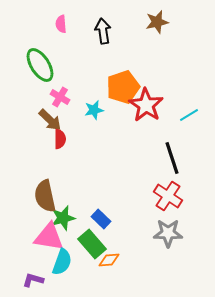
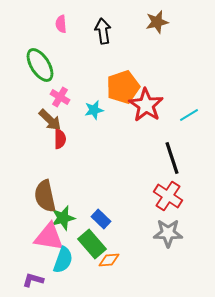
cyan semicircle: moved 1 px right, 2 px up
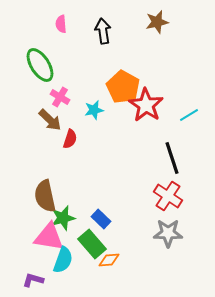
orange pentagon: rotated 24 degrees counterclockwise
red semicircle: moved 10 px right; rotated 18 degrees clockwise
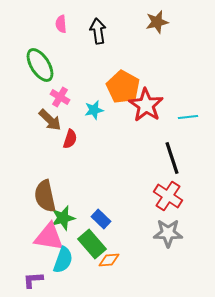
black arrow: moved 5 px left
cyan line: moved 1 px left, 2 px down; rotated 24 degrees clockwise
purple L-shape: rotated 20 degrees counterclockwise
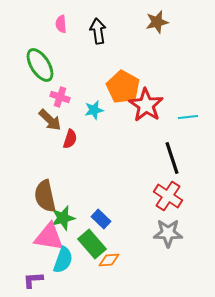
pink cross: rotated 12 degrees counterclockwise
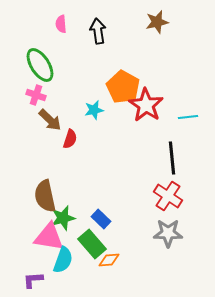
pink cross: moved 24 px left, 2 px up
black line: rotated 12 degrees clockwise
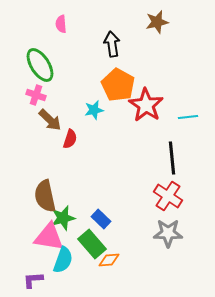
black arrow: moved 14 px right, 13 px down
orange pentagon: moved 5 px left, 2 px up
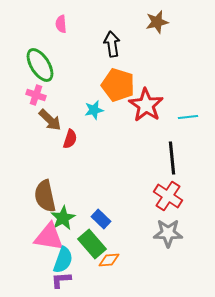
orange pentagon: rotated 12 degrees counterclockwise
green star: rotated 15 degrees counterclockwise
purple L-shape: moved 28 px right
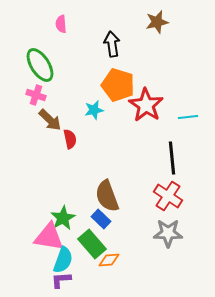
red semicircle: rotated 30 degrees counterclockwise
brown semicircle: moved 62 px right; rotated 8 degrees counterclockwise
